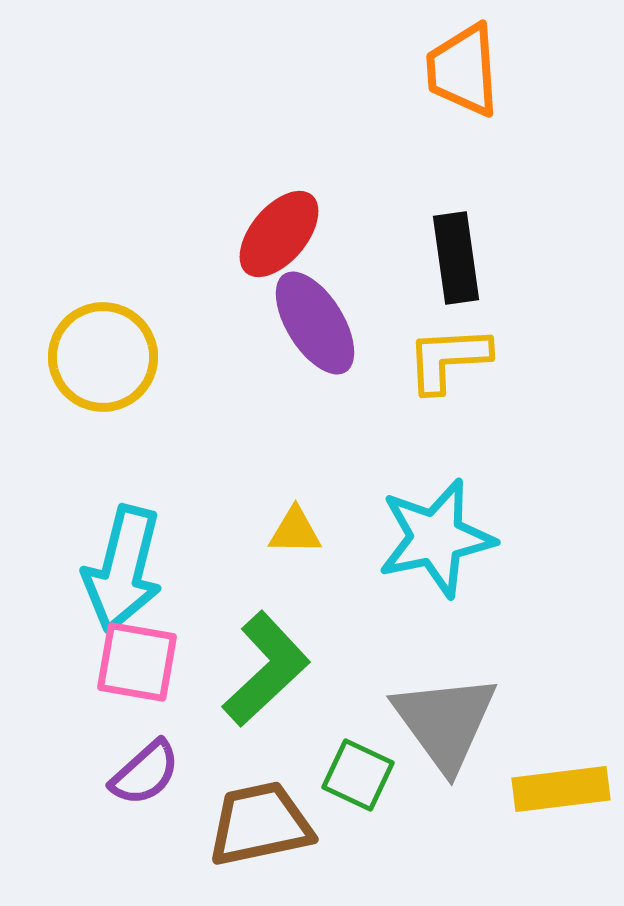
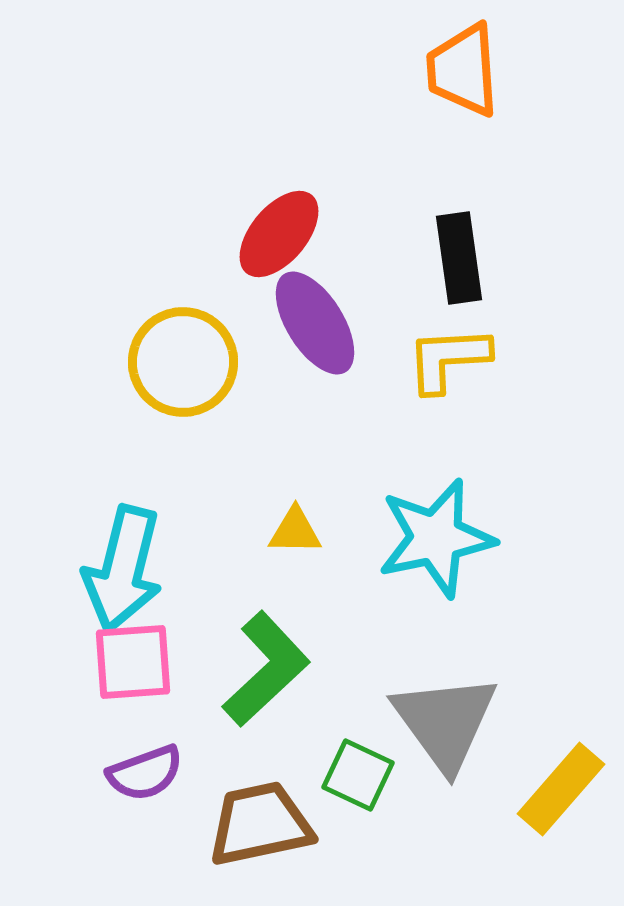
black rectangle: moved 3 px right
yellow circle: moved 80 px right, 5 px down
pink square: moved 4 px left; rotated 14 degrees counterclockwise
purple semicircle: rotated 22 degrees clockwise
yellow rectangle: rotated 42 degrees counterclockwise
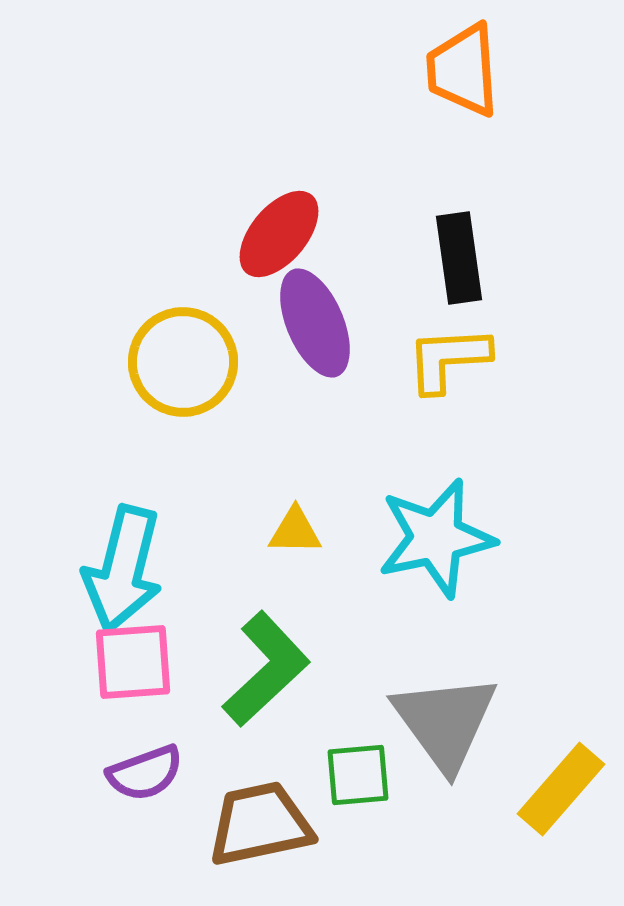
purple ellipse: rotated 9 degrees clockwise
green square: rotated 30 degrees counterclockwise
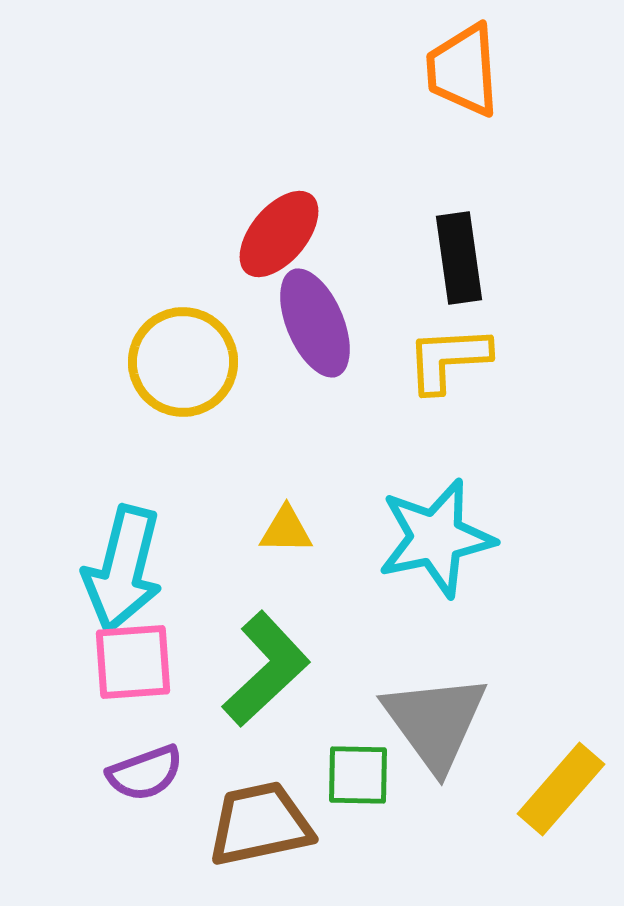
yellow triangle: moved 9 px left, 1 px up
gray triangle: moved 10 px left
green square: rotated 6 degrees clockwise
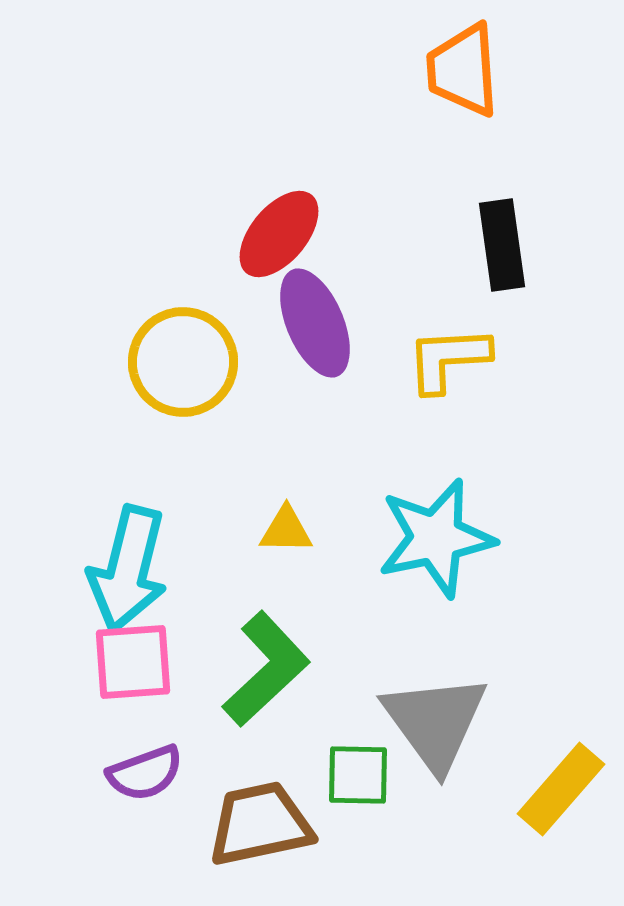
black rectangle: moved 43 px right, 13 px up
cyan arrow: moved 5 px right
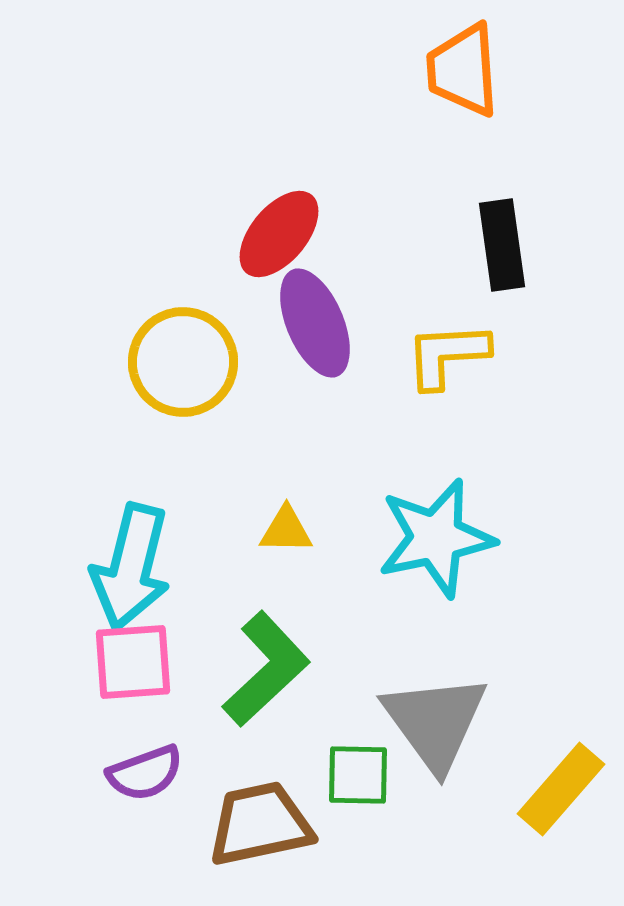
yellow L-shape: moved 1 px left, 4 px up
cyan arrow: moved 3 px right, 2 px up
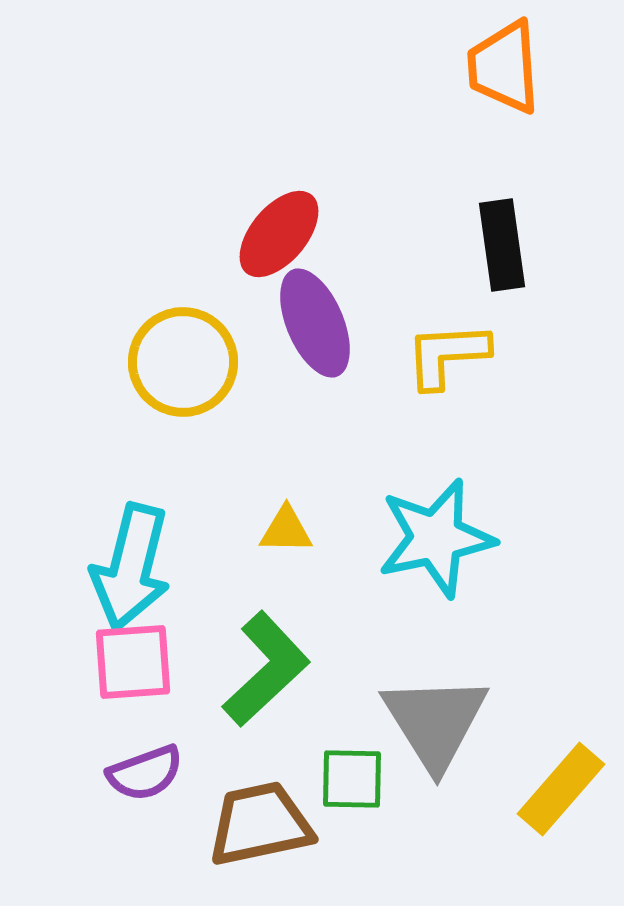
orange trapezoid: moved 41 px right, 3 px up
gray triangle: rotated 4 degrees clockwise
green square: moved 6 px left, 4 px down
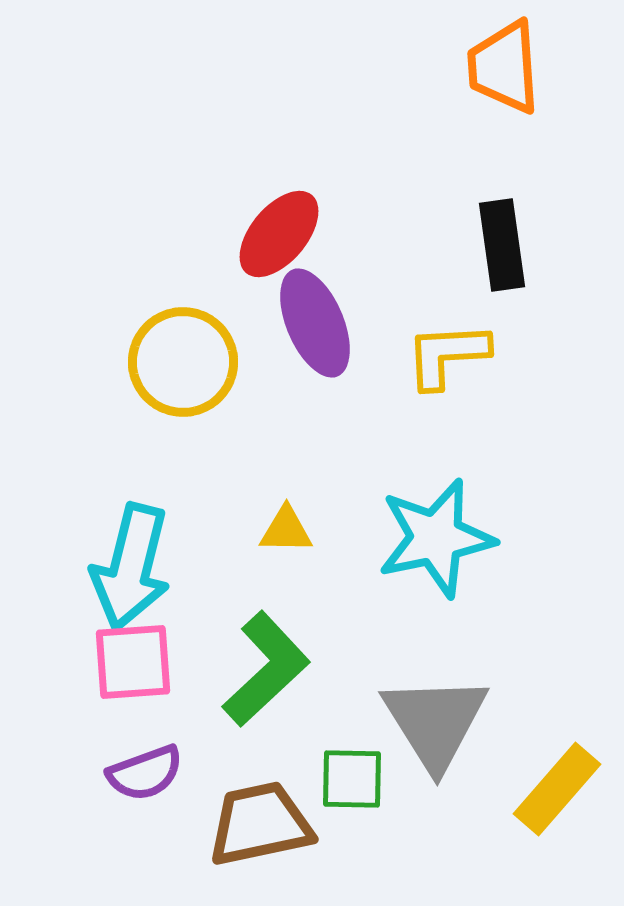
yellow rectangle: moved 4 px left
